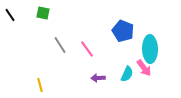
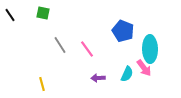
yellow line: moved 2 px right, 1 px up
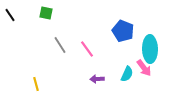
green square: moved 3 px right
purple arrow: moved 1 px left, 1 px down
yellow line: moved 6 px left
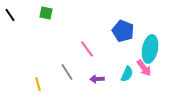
gray line: moved 7 px right, 27 px down
cyan ellipse: rotated 12 degrees clockwise
yellow line: moved 2 px right
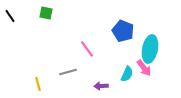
black line: moved 1 px down
gray line: moved 1 px right; rotated 72 degrees counterclockwise
purple arrow: moved 4 px right, 7 px down
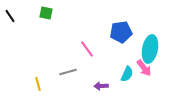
blue pentagon: moved 2 px left, 1 px down; rotated 30 degrees counterclockwise
